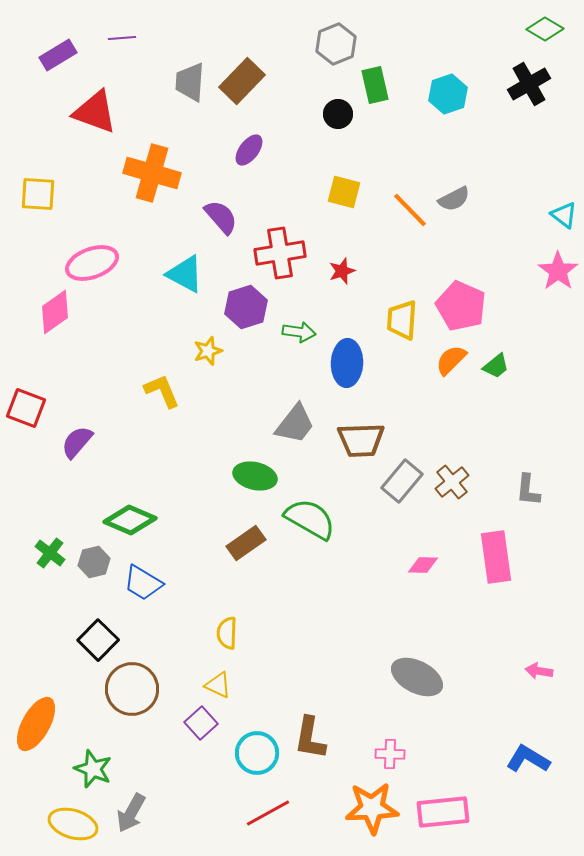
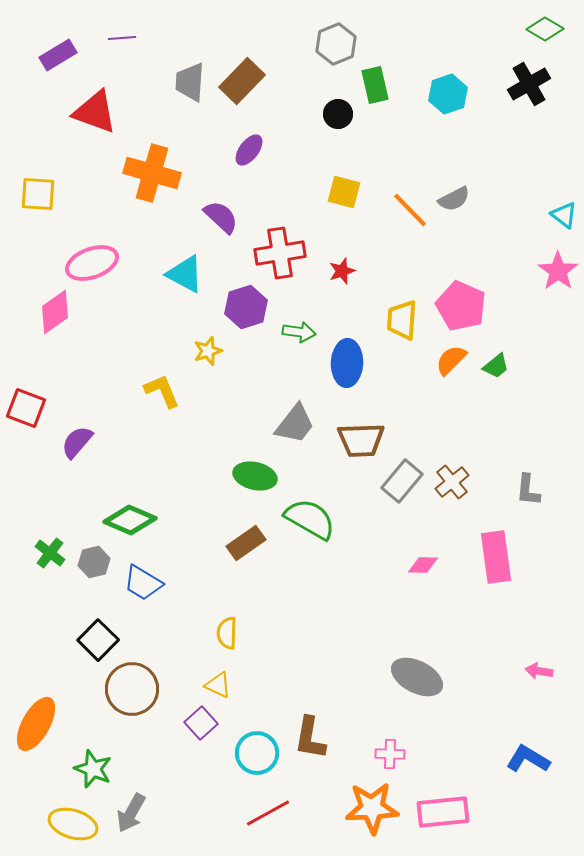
purple semicircle at (221, 217): rotated 6 degrees counterclockwise
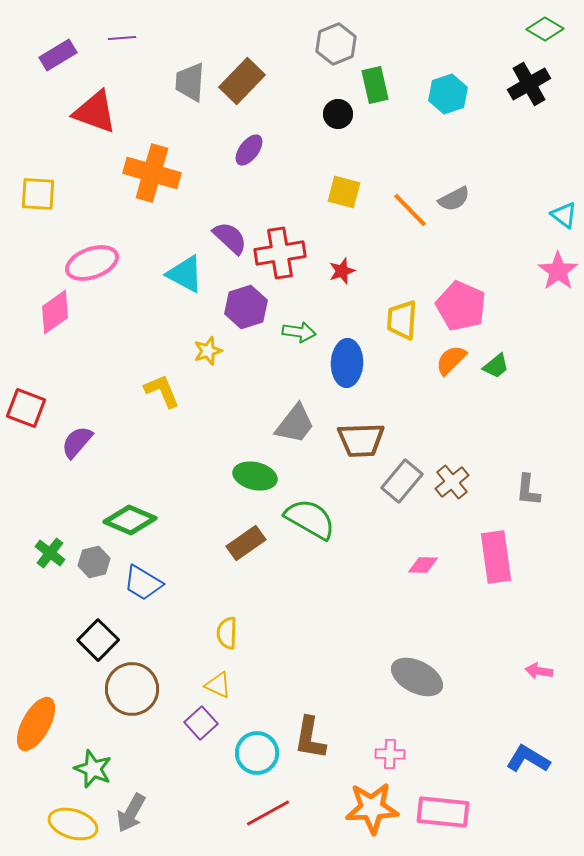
purple semicircle at (221, 217): moved 9 px right, 21 px down
pink rectangle at (443, 812): rotated 12 degrees clockwise
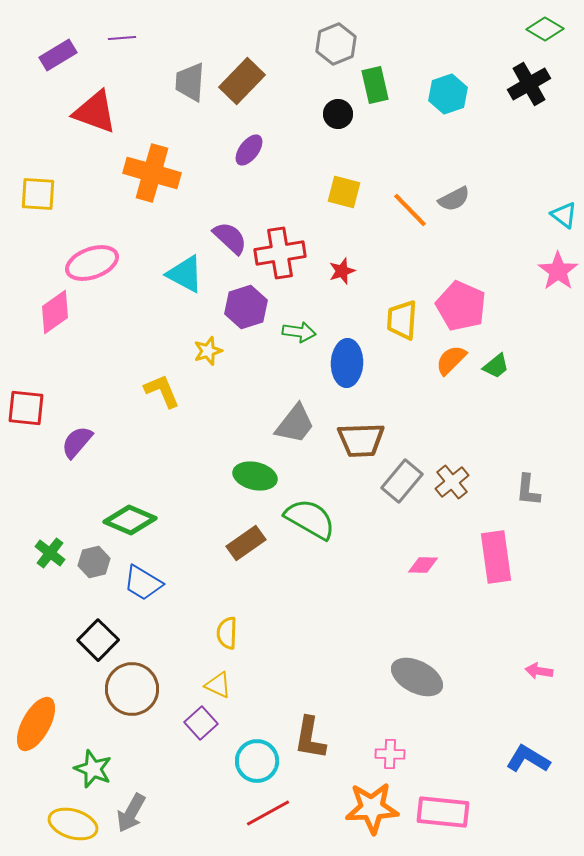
red square at (26, 408): rotated 15 degrees counterclockwise
cyan circle at (257, 753): moved 8 px down
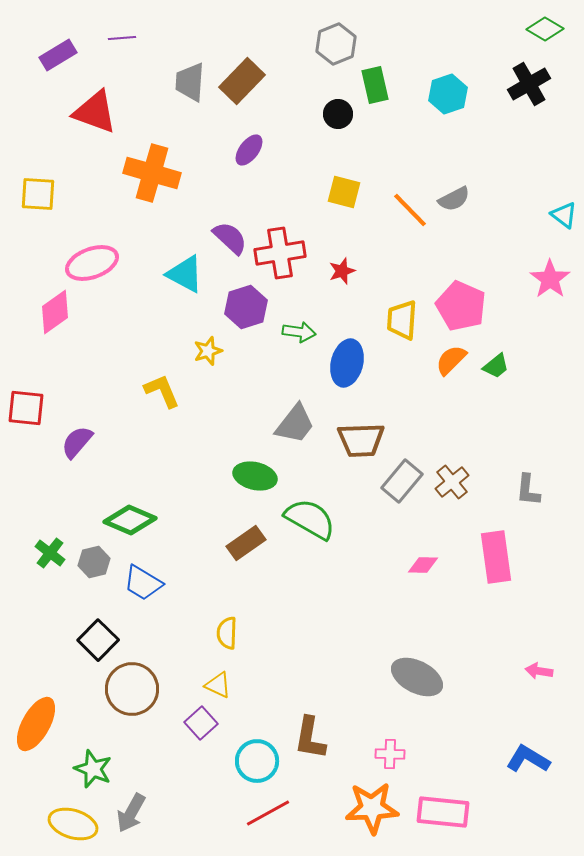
pink star at (558, 271): moved 8 px left, 8 px down
blue ellipse at (347, 363): rotated 12 degrees clockwise
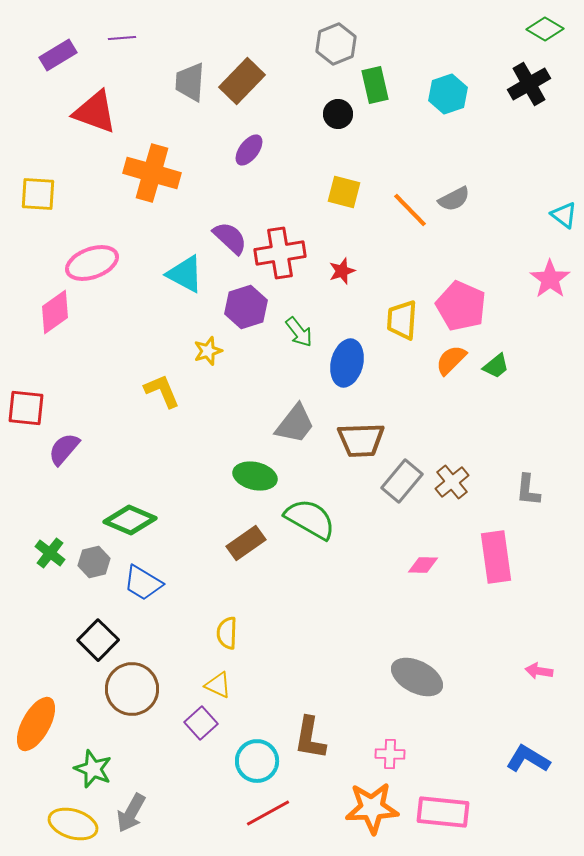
green arrow at (299, 332): rotated 44 degrees clockwise
purple semicircle at (77, 442): moved 13 px left, 7 px down
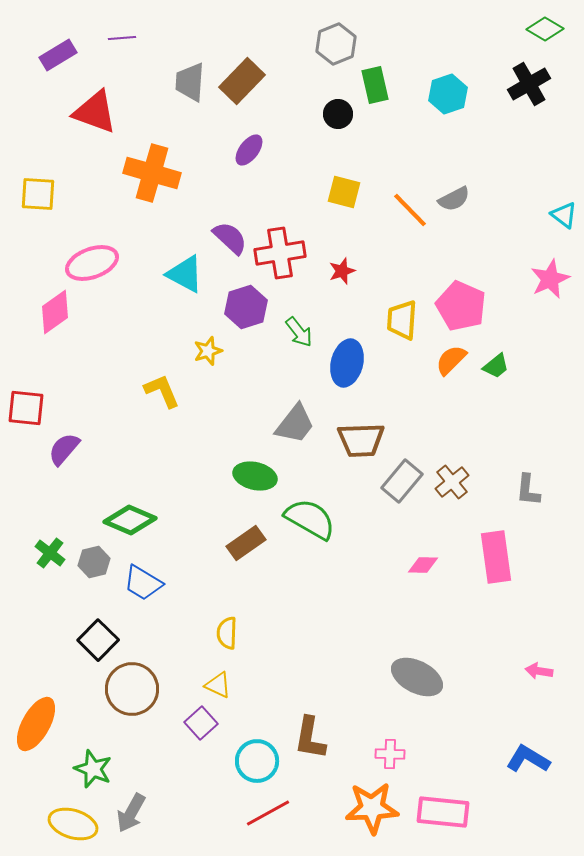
pink star at (550, 279): rotated 12 degrees clockwise
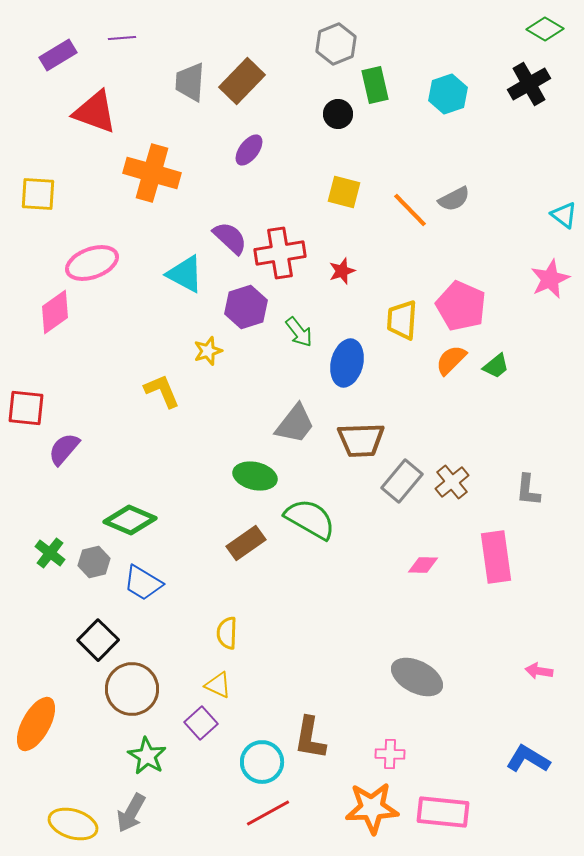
cyan circle at (257, 761): moved 5 px right, 1 px down
green star at (93, 769): moved 54 px right, 13 px up; rotated 9 degrees clockwise
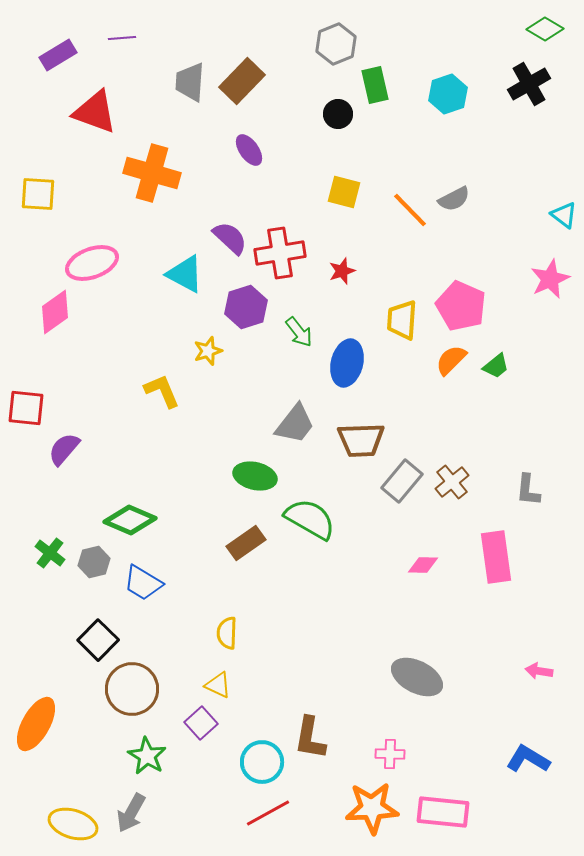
purple ellipse at (249, 150): rotated 72 degrees counterclockwise
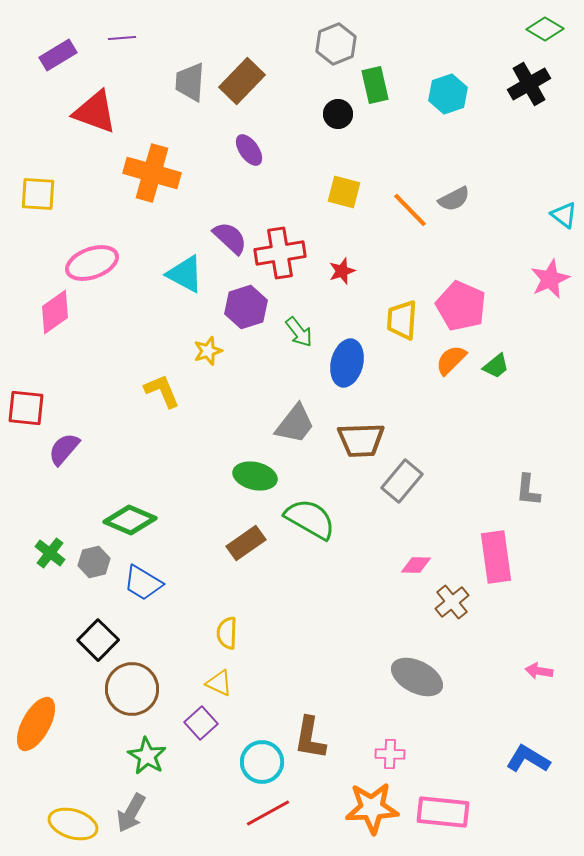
brown cross at (452, 482): moved 120 px down
pink diamond at (423, 565): moved 7 px left
yellow triangle at (218, 685): moved 1 px right, 2 px up
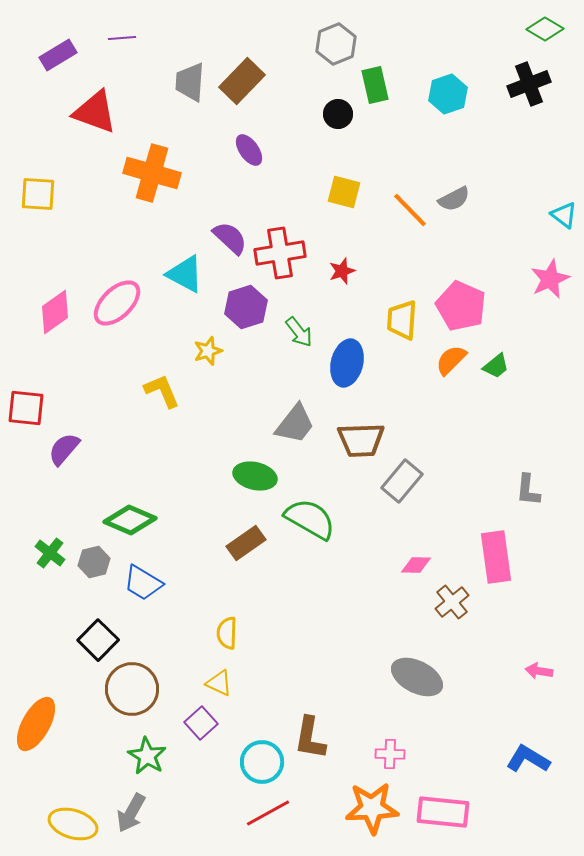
black cross at (529, 84): rotated 9 degrees clockwise
pink ellipse at (92, 263): moved 25 px right, 40 px down; rotated 24 degrees counterclockwise
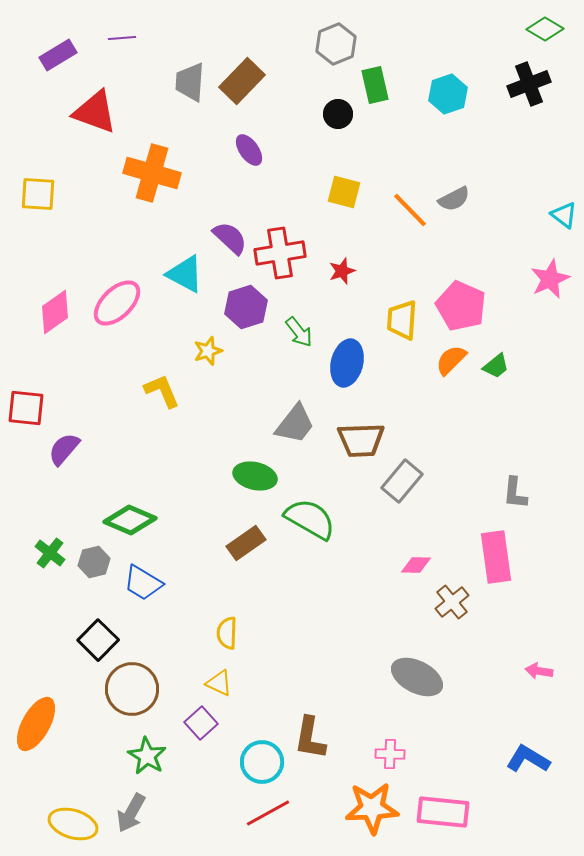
gray L-shape at (528, 490): moved 13 px left, 3 px down
